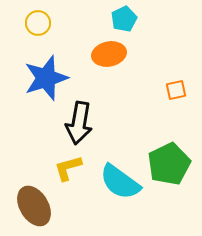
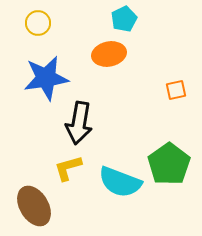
blue star: rotated 9 degrees clockwise
green pentagon: rotated 9 degrees counterclockwise
cyan semicircle: rotated 15 degrees counterclockwise
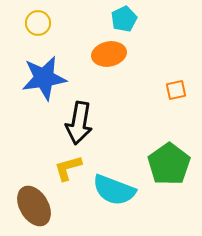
blue star: moved 2 px left
cyan semicircle: moved 6 px left, 8 px down
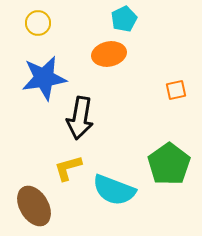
black arrow: moved 1 px right, 5 px up
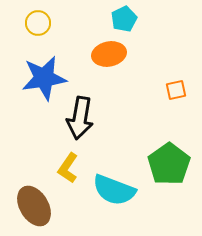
yellow L-shape: rotated 40 degrees counterclockwise
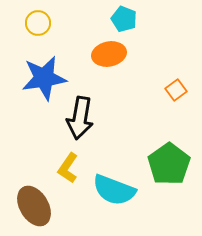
cyan pentagon: rotated 25 degrees counterclockwise
orange square: rotated 25 degrees counterclockwise
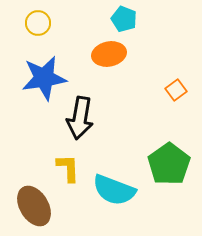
yellow L-shape: rotated 144 degrees clockwise
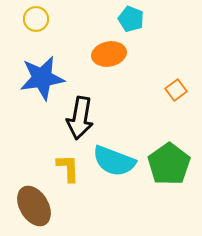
cyan pentagon: moved 7 px right
yellow circle: moved 2 px left, 4 px up
blue star: moved 2 px left
cyan semicircle: moved 29 px up
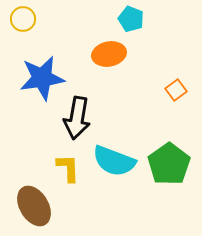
yellow circle: moved 13 px left
black arrow: moved 3 px left
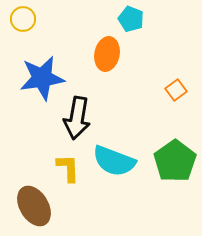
orange ellipse: moved 2 px left; rotated 68 degrees counterclockwise
green pentagon: moved 6 px right, 3 px up
